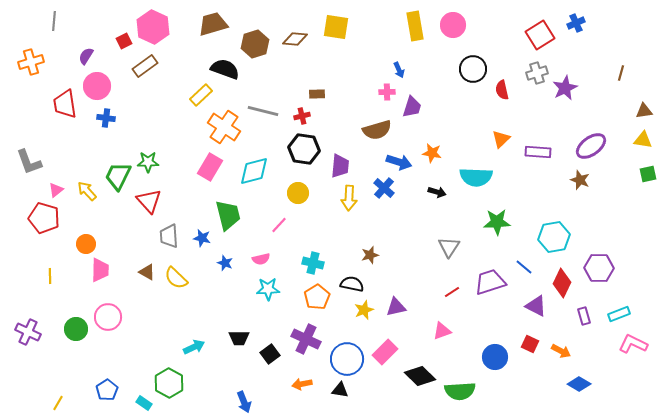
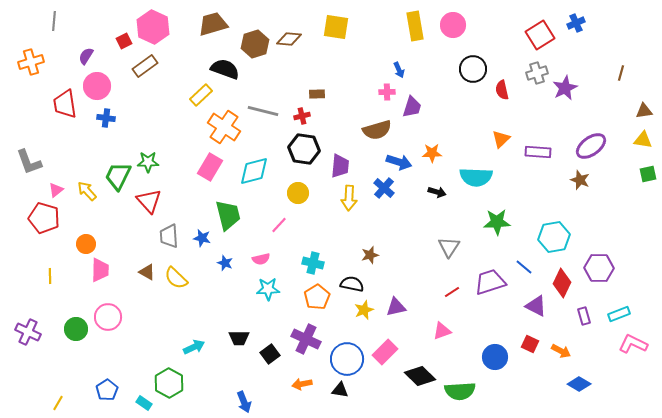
brown diamond at (295, 39): moved 6 px left
orange star at (432, 153): rotated 12 degrees counterclockwise
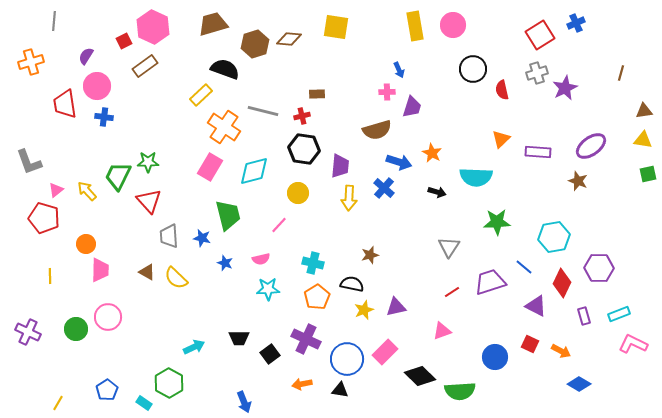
blue cross at (106, 118): moved 2 px left, 1 px up
orange star at (432, 153): rotated 30 degrees clockwise
brown star at (580, 180): moved 2 px left, 1 px down
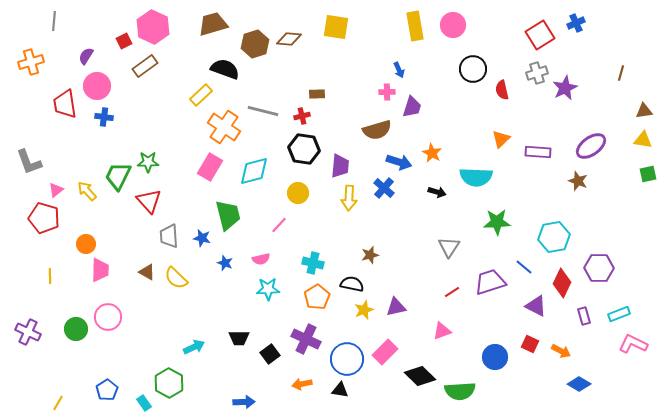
blue arrow at (244, 402): rotated 70 degrees counterclockwise
cyan rectangle at (144, 403): rotated 21 degrees clockwise
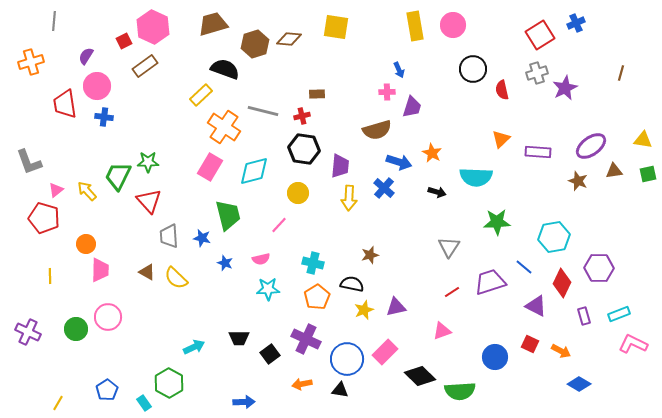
brown triangle at (644, 111): moved 30 px left, 60 px down
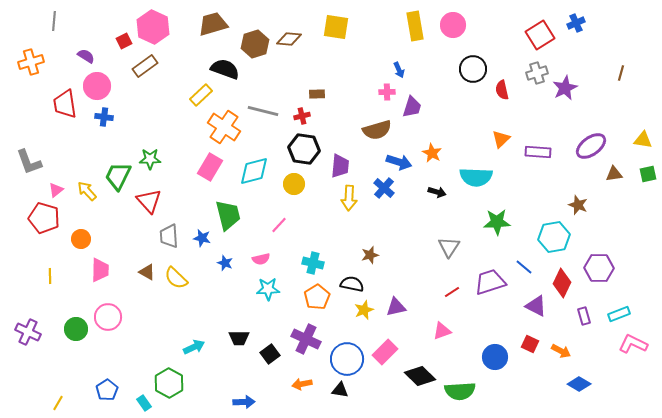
purple semicircle at (86, 56): rotated 90 degrees clockwise
green star at (148, 162): moved 2 px right, 3 px up
brown triangle at (614, 171): moved 3 px down
brown star at (578, 181): moved 24 px down
yellow circle at (298, 193): moved 4 px left, 9 px up
orange circle at (86, 244): moved 5 px left, 5 px up
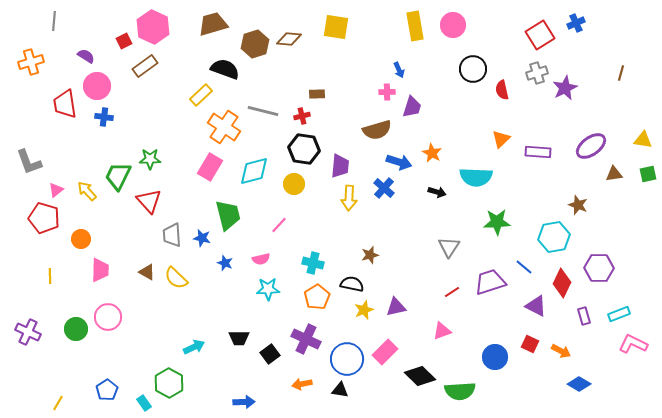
gray trapezoid at (169, 236): moved 3 px right, 1 px up
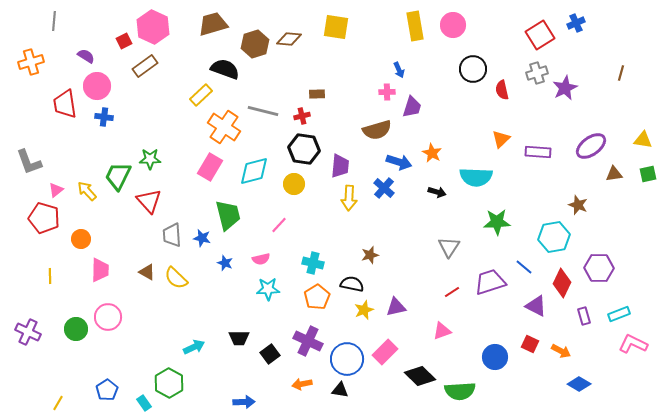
purple cross at (306, 339): moved 2 px right, 2 px down
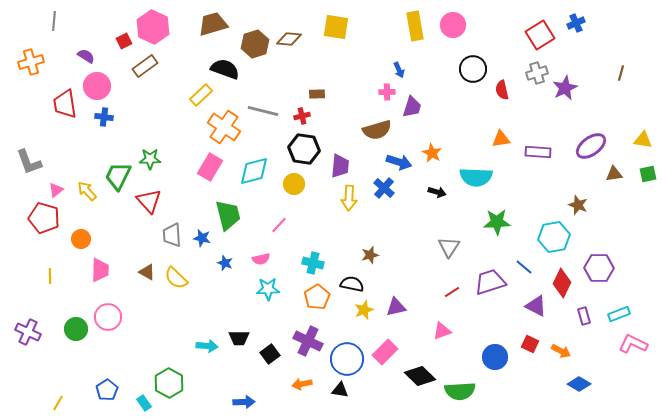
orange triangle at (501, 139): rotated 36 degrees clockwise
cyan arrow at (194, 347): moved 13 px right, 1 px up; rotated 30 degrees clockwise
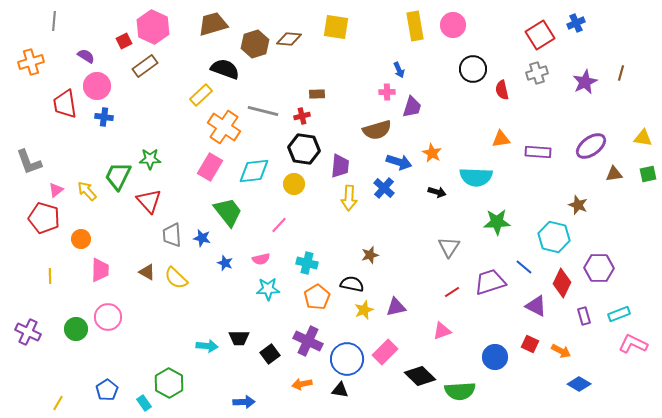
purple star at (565, 88): moved 20 px right, 6 px up
yellow triangle at (643, 140): moved 2 px up
cyan diamond at (254, 171): rotated 8 degrees clockwise
green trapezoid at (228, 215): moved 3 px up; rotated 24 degrees counterclockwise
cyan hexagon at (554, 237): rotated 24 degrees clockwise
cyan cross at (313, 263): moved 6 px left
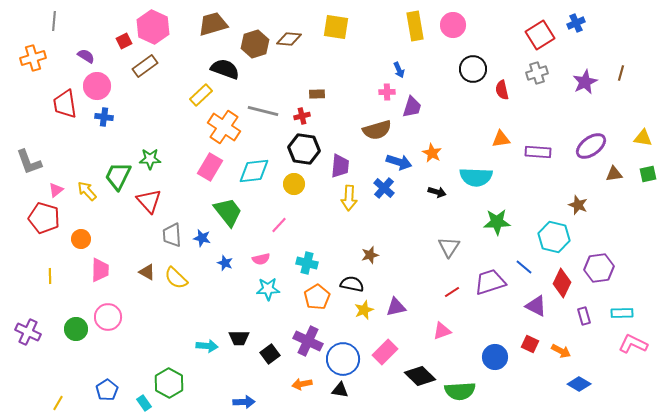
orange cross at (31, 62): moved 2 px right, 4 px up
purple hexagon at (599, 268): rotated 8 degrees counterclockwise
cyan rectangle at (619, 314): moved 3 px right, 1 px up; rotated 20 degrees clockwise
blue circle at (347, 359): moved 4 px left
